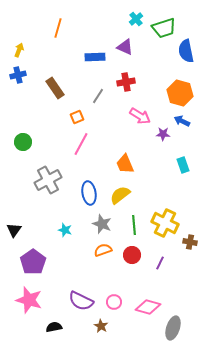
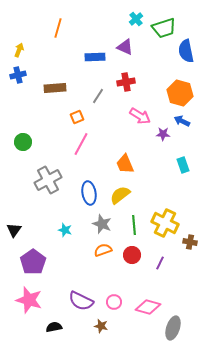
brown rectangle: rotated 60 degrees counterclockwise
brown star: rotated 16 degrees counterclockwise
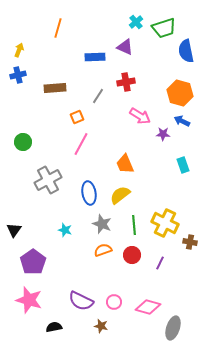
cyan cross: moved 3 px down
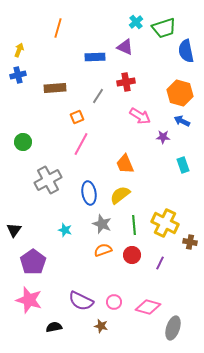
purple star: moved 3 px down
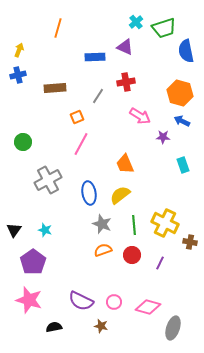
cyan star: moved 20 px left
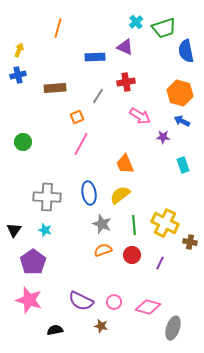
gray cross: moved 1 px left, 17 px down; rotated 32 degrees clockwise
black semicircle: moved 1 px right, 3 px down
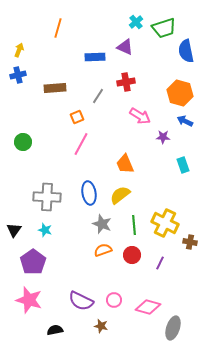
blue arrow: moved 3 px right
pink circle: moved 2 px up
